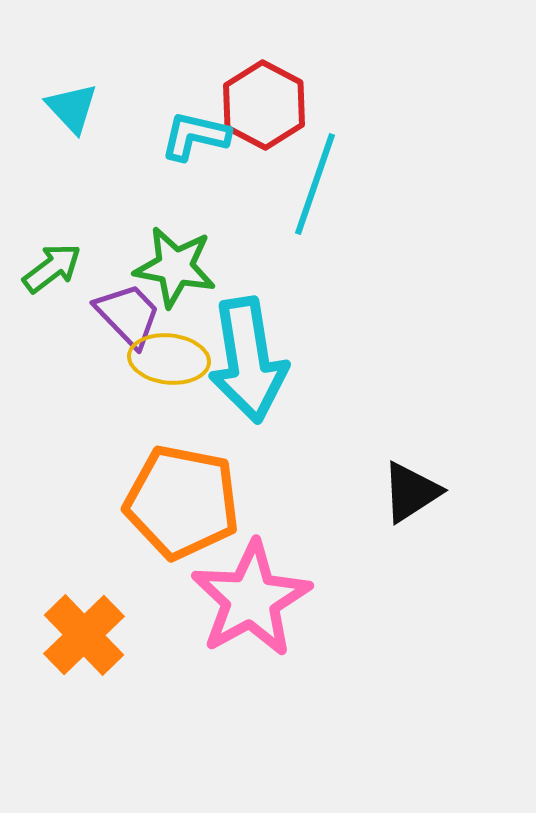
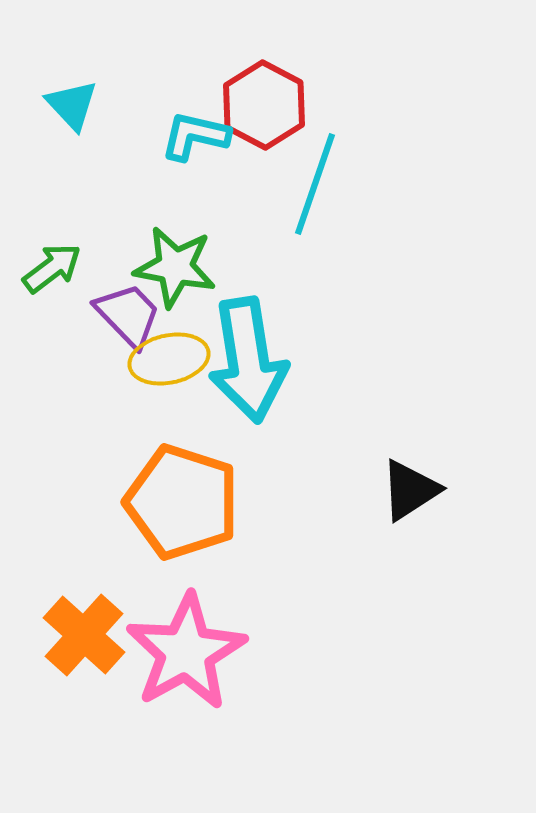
cyan triangle: moved 3 px up
yellow ellipse: rotated 18 degrees counterclockwise
black triangle: moved 1 px left, 2 px up
orange pentagon: rotated 7 degrees clockwise
pink star: moved 65 px left, 53 px down
orange cross: rotated 4 degrees counterclockwise
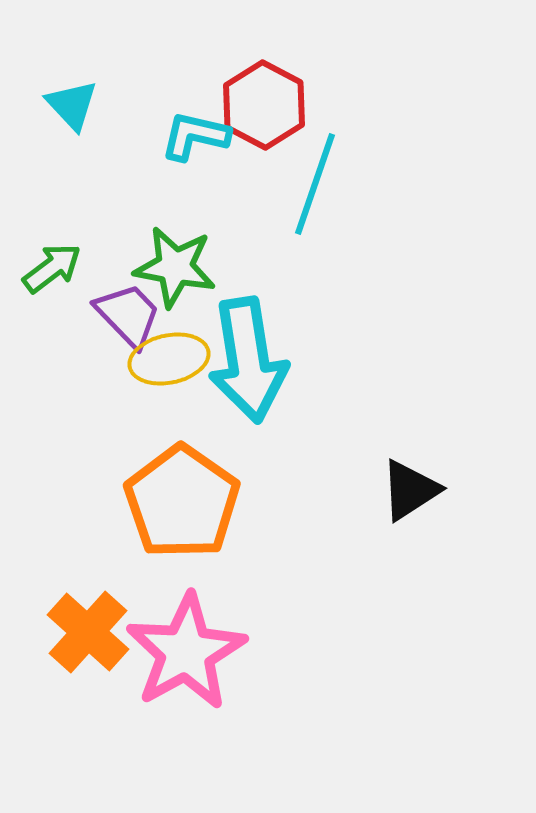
orange pentagon: rotated 17 degrees clockwise
orange cross: moved 4 px right, 3 px up
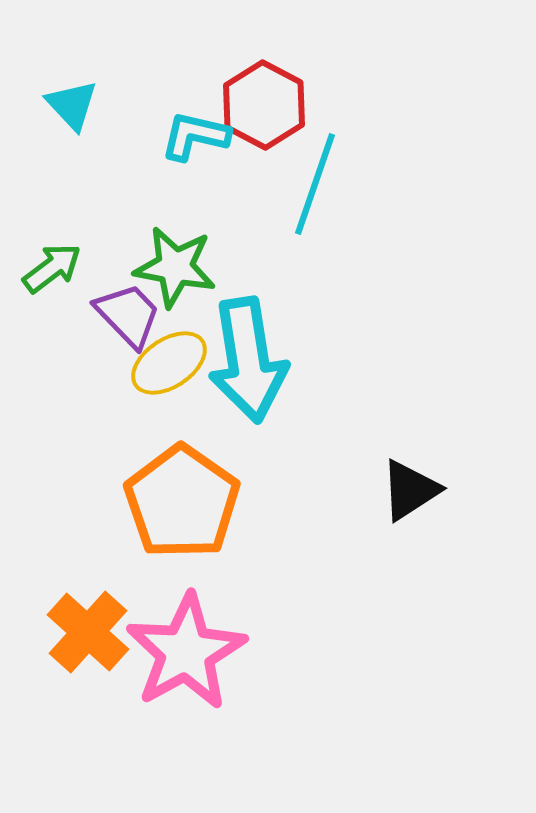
yellow ellipse: moved 4 px down; rotated 22 degrees counterclockwise
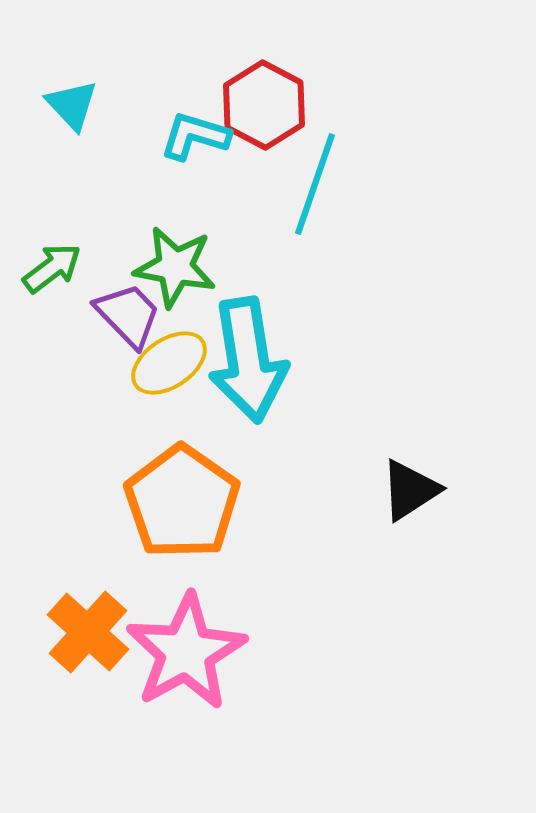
cyan L-shape: rotated 4 degrees clockwise
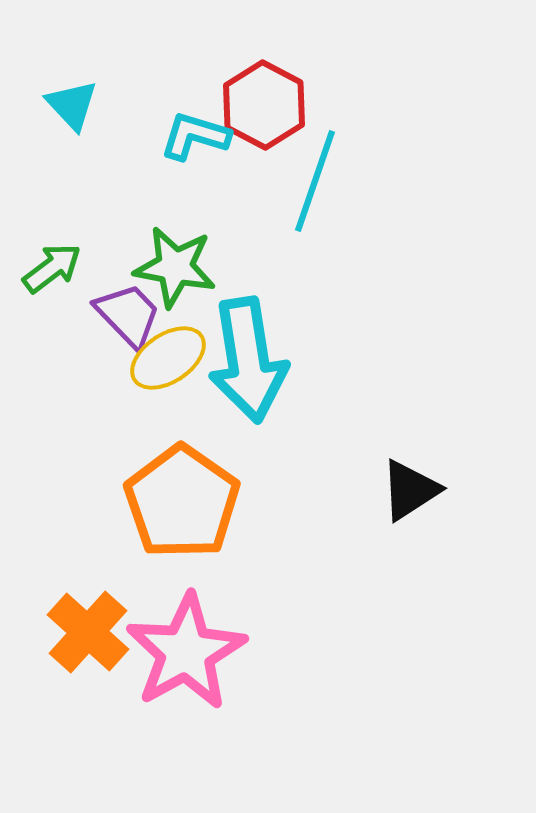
cyan line: moved 3 px up
yellow ellipse: moved 1 px left, 5 px up
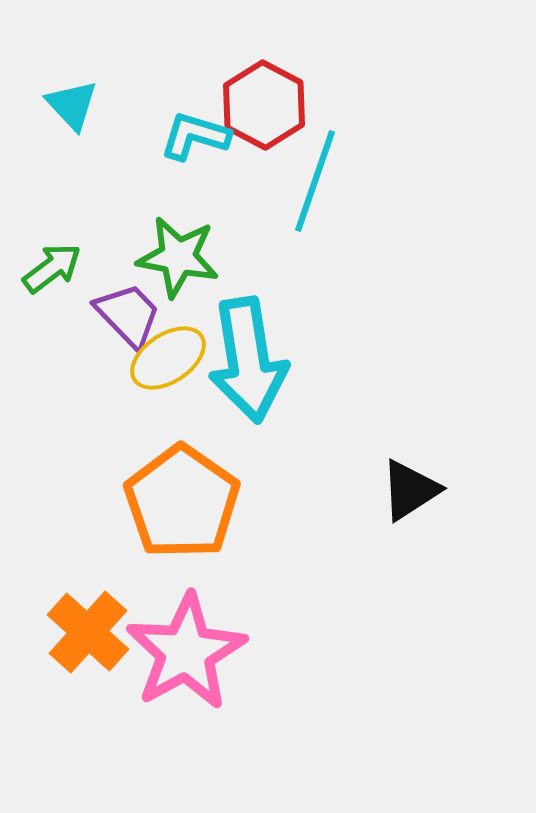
green star: moved 3 px right, 10 px up
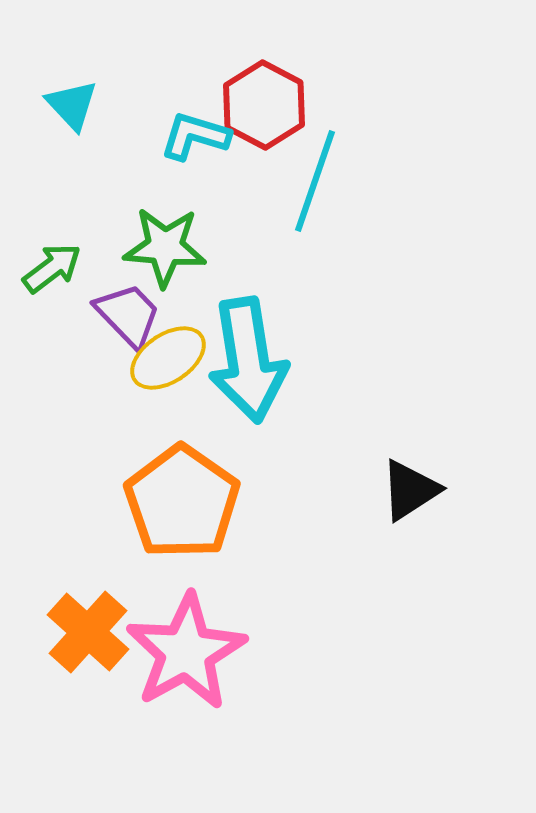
green star: moved 13 px left, 10 px up; rotated 6 degrees counterclockwise
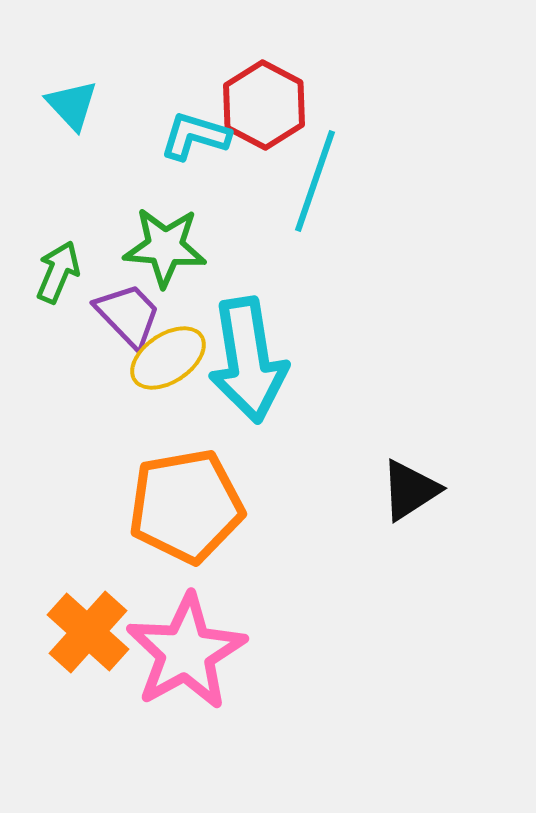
green arrow: moved 6 px right, 4 px down; rotated 30 degrees counterclockwise
orange pentagon: moved 4 px right, 4 px down; rotated 27 degrees clockwise
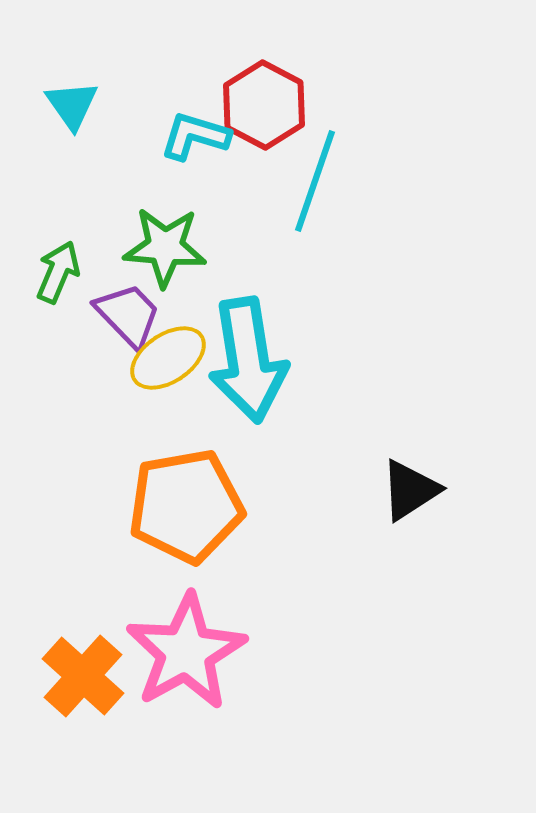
cyan triangle: rotated 8 degrees clockwise
orange cross: moved 5 px left, 44 px down
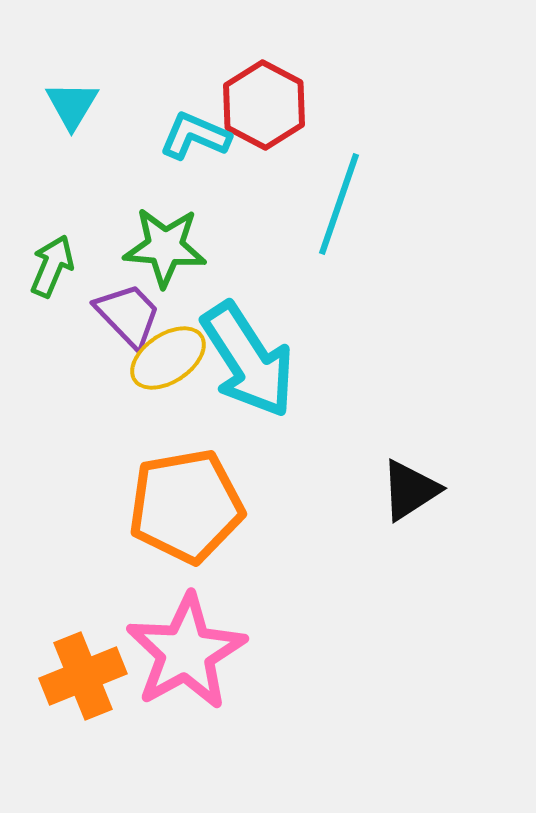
cyan triangle: rotated 6 degrees clockwise
cyan L-shape: rotated 6 degrees clockwise
cyan line: moved 24 px right, 23 px down
green arrow: moved 6 px left, 6 px up
cyan arrow: rotated 24 degrees counterclockwise
orange cross: rotated 26 degrees clockwise
